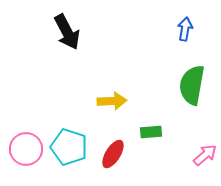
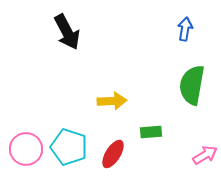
pink arrow: rotated 10 degrees clockwise
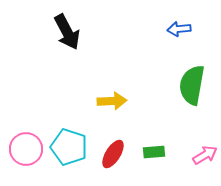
blue arrow: moved 6 px left; rotated 105 degrees counterclockwise
green rectangle: moved 3 px right, 20 px down
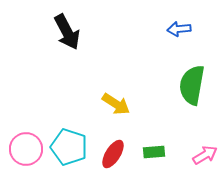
yellow arrow: moved 4 px right, 3 px down; rotated 36 degrees clockwise
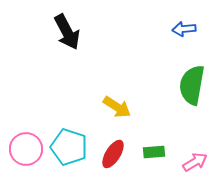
blue arrow: moved 5 px right
yellow arrow: moved 1 px right, 3 px down
pink arrow: moved 10 px left, 7 px down
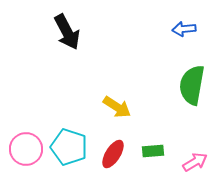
green rectangle: moved 1 px left, 1 px up
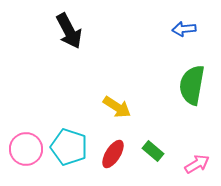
black arrow: moved 2 px right, 1 px up
green rectangle: rotated 45 degrees clockwise
pink arrow: moved 2 px right, 2 px down
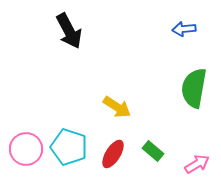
green semicircle: moved 2 px right, 3 px down
